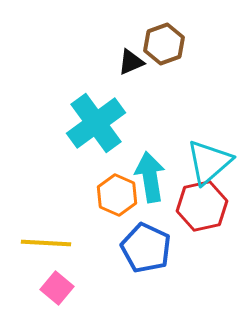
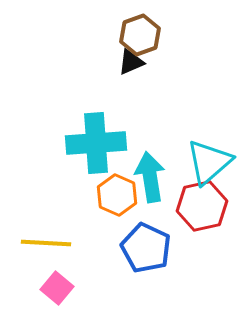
brown hexagon: moved 24 px left, 9 px up
cyan cross: moved 20 px down; rotated 32 degrees clockwise
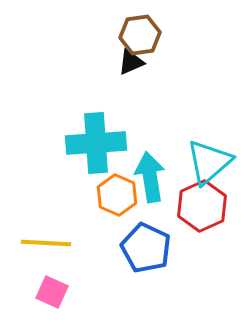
brown hexagon: rotated 12 degrees clockwise
red hexagon: rotated 12 degrees counterclockwise
pink square: moved 5 px left, 4 px down; rotated 16 degrees counterclockwise
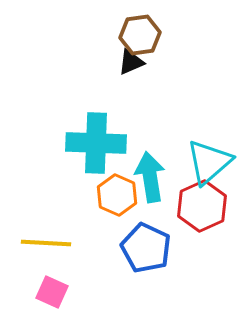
cyan cross: rotated 6 degrees clockwise
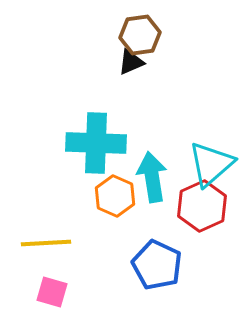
cyan triangle: moved 2 px right, 2 px down
cyan arrow: moved 2 px right
orange hexagon: moved 2 px left, 1 px down
yellow line: rotated 6 degrees counterclockwise
blue pentagon: moved 11 px right, 17 px down
pink square: rotated 8 degrees counterclockwise
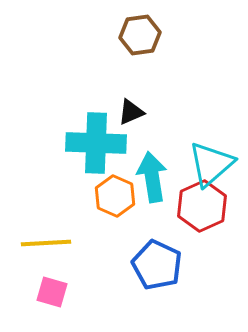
black triangle: moved 50 px down
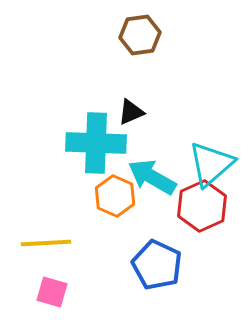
cyan arrow: rotated 51 degrees counterclockwise
